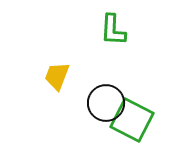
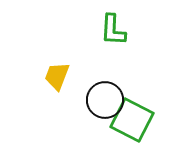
black circle: moved 1 px left, 3 px up
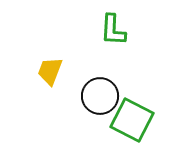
yellow trapezoid: moved 7 px left, 5 px up
black circle: moved 5 px left, 4 px up
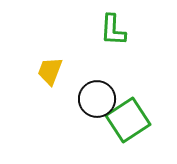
black circle: moved 3 px left, 3 px down
green square: moved 4 px left; rotated 30 degrees clockwise
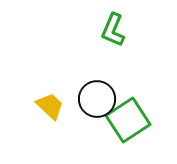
green L-shape: rotated 20 degrees clockwise
yellow trapezoid: moved 35 px down; rotated 112 degrees clockwise
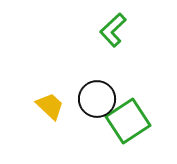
green L-shape: rotated 24 degrees clockwise
green square: moved 1 px down
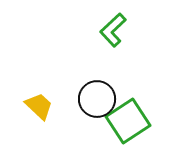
yellow trapezoid: moved 11 px left
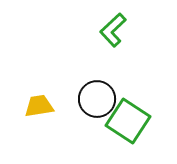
yellow trapezoid: rotated 52 degrees counterclockwise
green square: rotated 24 degrees counterclockwise
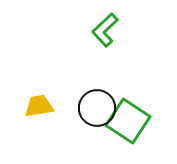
green L-shape: moved 8 px left
black circle: moved 9 px down
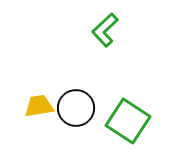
black circle: moved 21 px left
